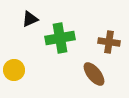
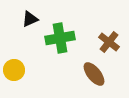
brown cross: rotated 30 degrees clockwise
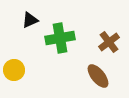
black triangle: moved 1 px down
brown cross: rotated 15 degrees clockwise
brown ellipse: moved 4 px right, 2 px down
